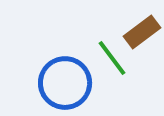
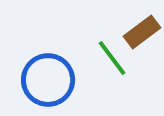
blue circle: moved 17 px left, 3 px up
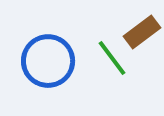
blue circle: moved 19 px up
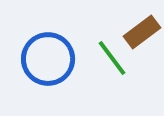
blue circle: moved 2 px up
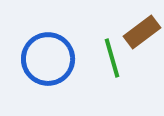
green line: rotated 21 degrees clockwise
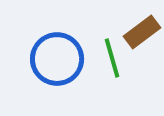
blue circle: moved 9 px right
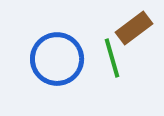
brown rectangle: moved 8 px left, 4 px up
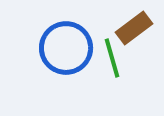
blue circle: moved 9 px right, 11 px up
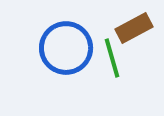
brown rectangle: rotated 9 degrees clockwise
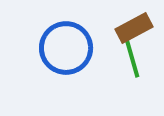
green line: moved 20 px right
